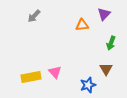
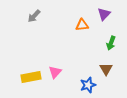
pink triangle: rotated 24 degrees clockwise
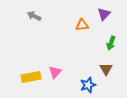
gray arrow: rotated 72 degrees clockwise
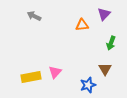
brown triangle: moved 1 px left
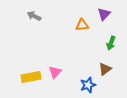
brown triangle: rotated 24 degrees clockwise
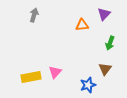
gray arrow: moved 1 px up; rotated 80 degrees clockwise
green arrow: moved 1 px left
brown triangle: rotated 16 degrees counterclockwise
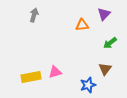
green arrow: rotated 32 degrees clockwise
pink triangle: rotated 32 degrees clockwise
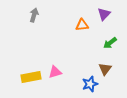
blue star: moved 2 px right, 1 px up
